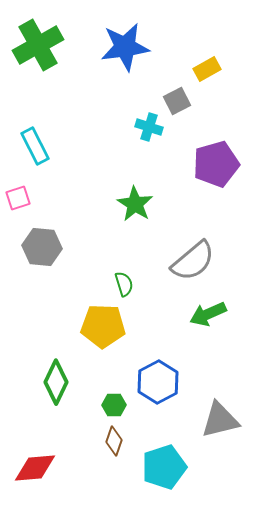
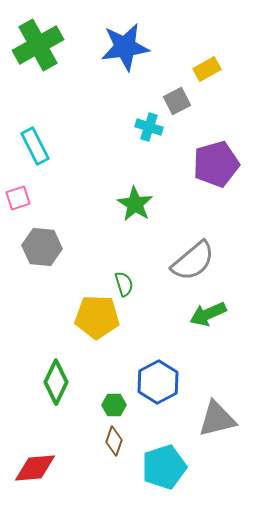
yellow pentagon: moved 6 px left, 9 px up
gray triangle: moved 3 px left, 1 px up
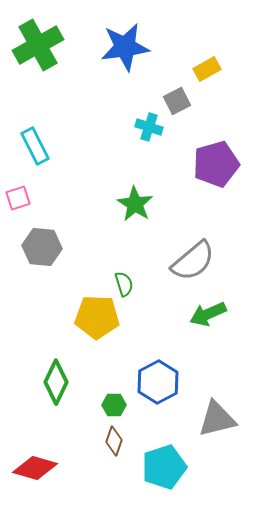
red diamond: rotated 21 degrees clockwise
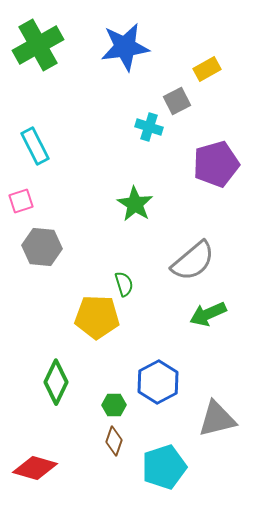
pink square: moved 3 px right, 3 px down
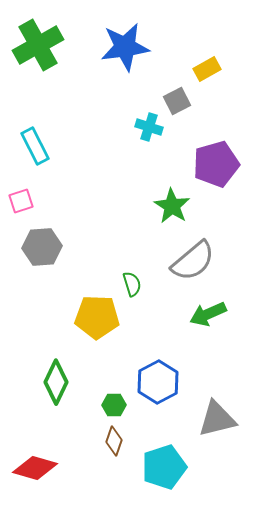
green star: moved 37 px right, 2 px down
gray hexagon: rotated 9 degrees counterclockwise
green semicircle: moved 8 px right
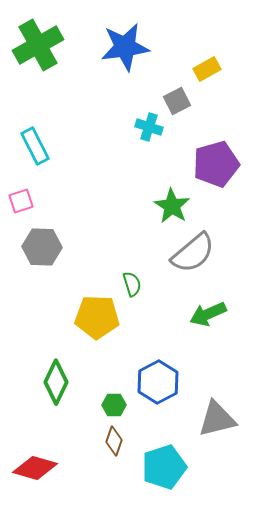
gray hexagon: rotated 6 degrees clockwise
gray semicircle: moved 8 px up
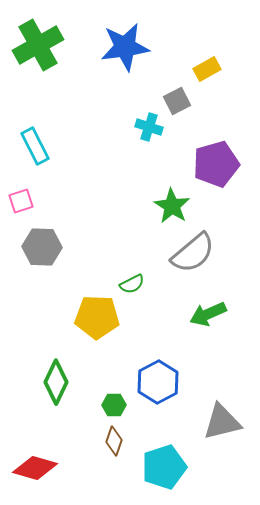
green semicircle: rotated 80 degrees clockwise
gray triangle: moved 5 px right, 3 px down
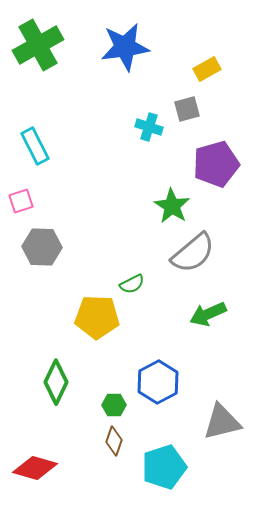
gray square: moved 10 px right, 8 px down; rotated 12 degrees clockwise
